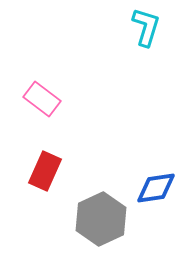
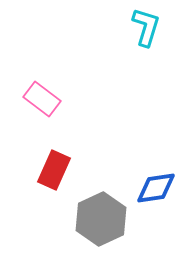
red rectangle: moved 9 px right, 1 px up
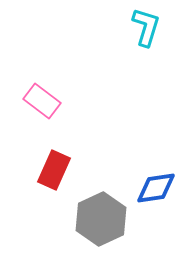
pink rectangle: moved 2 px down
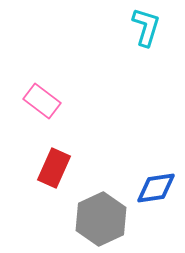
red rectangle: moved 2 px up
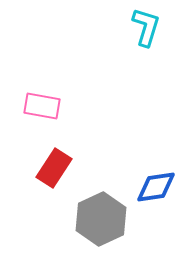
pink rectangle: moved 5 px down; rotated 27 degrees counterclockwise
red rectangle: rotated 9 degrees clockwise
blue diamond: moved 1 px up
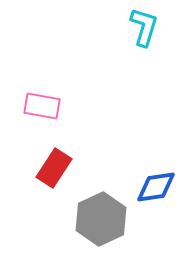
cyan L-shape: moved 2 px left
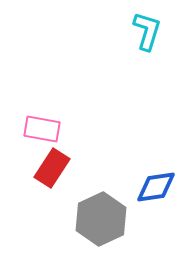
cyan L-shape: moved 3 px right, 4 px down
pink rectangle: moved 23 px down
red rectangle: moved 2 px left
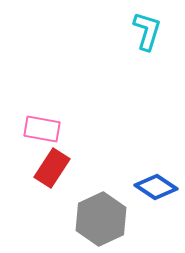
blue diamond: rotated 42 degrees clockwise
